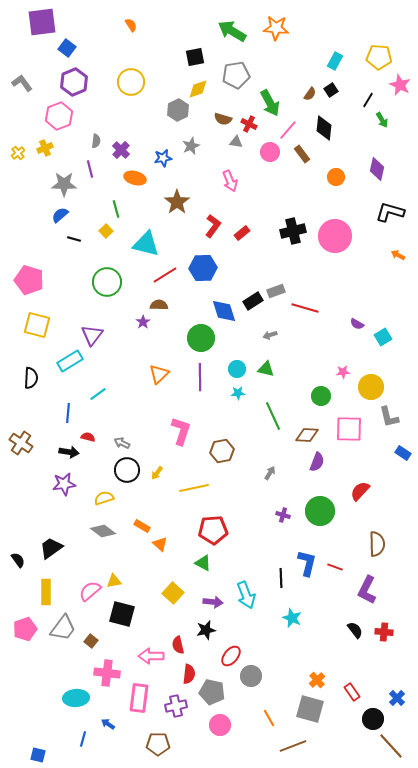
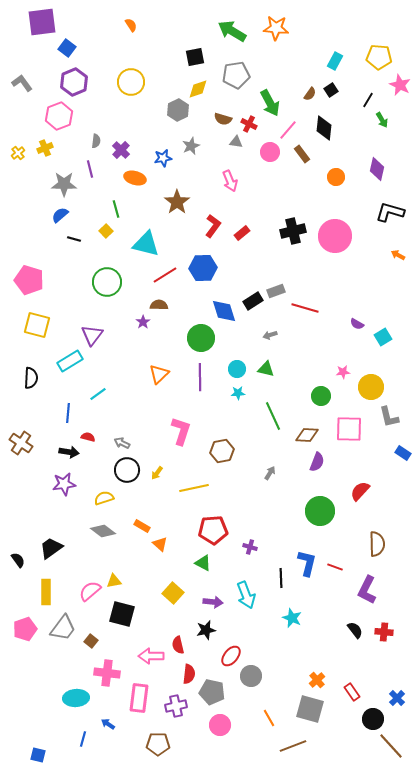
purple cross at (283, 515): moved 33 px left, 32 px down
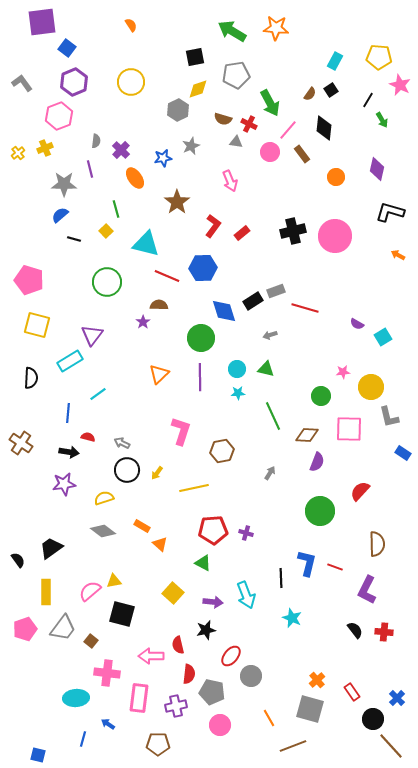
orange ellipse at (135, 178): rotated 40 degrees clockwise
red line at (165, 275): moved 2 px right, 1 px down; rotated 55 degrees clockwise
purple cross at (250, 547): moved 4 px left, 14 px up
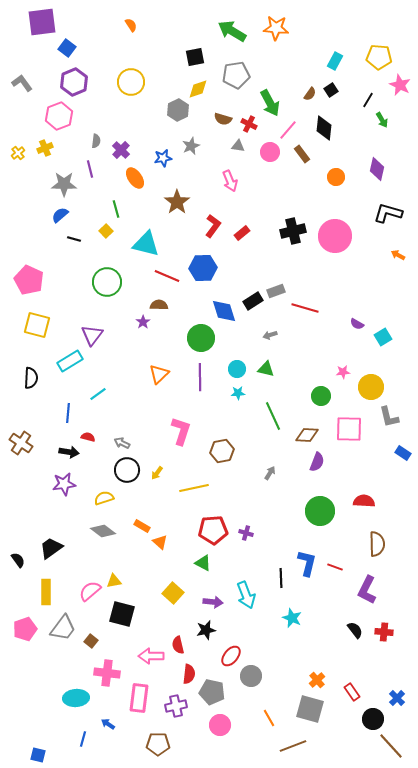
gray triangle at (236, 142): moved 2 px right, 4 px down
black L-shape at (390, 212): moved 2 px left, 1 px down
pink pentagon at (29, 280): rotated 8 degrees clockwise
red semicircle at (360, 491): moved 4 px right, 10 px down; rotated 50 degrees clockwise
orange triangle at (160, 544): moved 2 px up
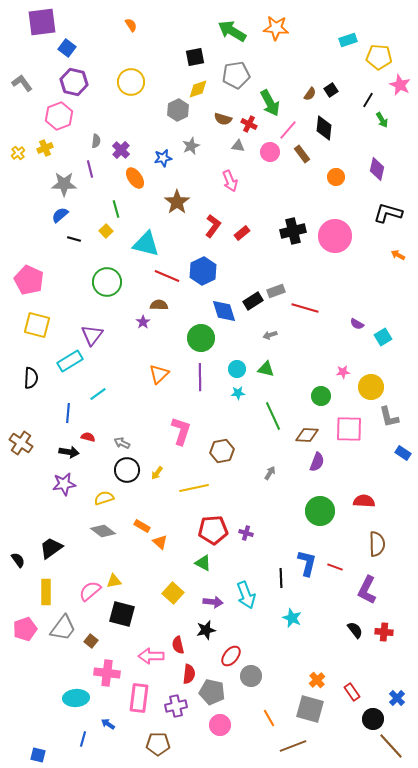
cyan rectangle at (335, 61): moved 13 px right, 21 px up; rotated 42 degrees clockwise
purple hexagon at (74, 82): rotated 24 degrees counterclockwise
blue hexagon at (203, 268): moved 3 px down; rotated 24 degrees counterclockwise
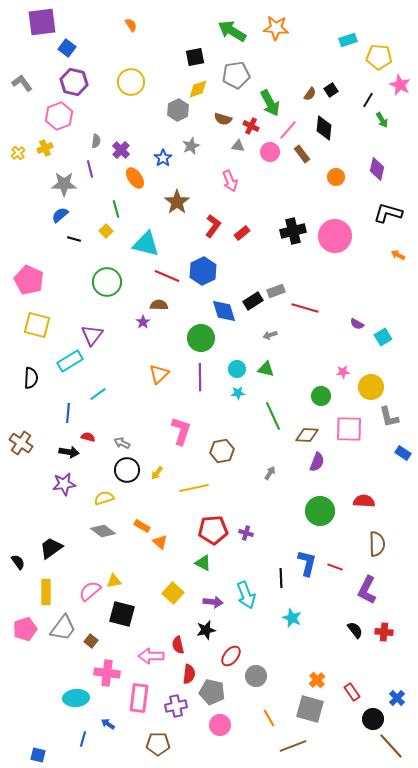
red cross at (249, 124): moved 2 px right, 2 px down
blue star at (163, 158): rotated 24 degrees counterclockwise
black semicircle at (18, 560): moved 2 px down
gray circle at (251, 676): moved 5 px right
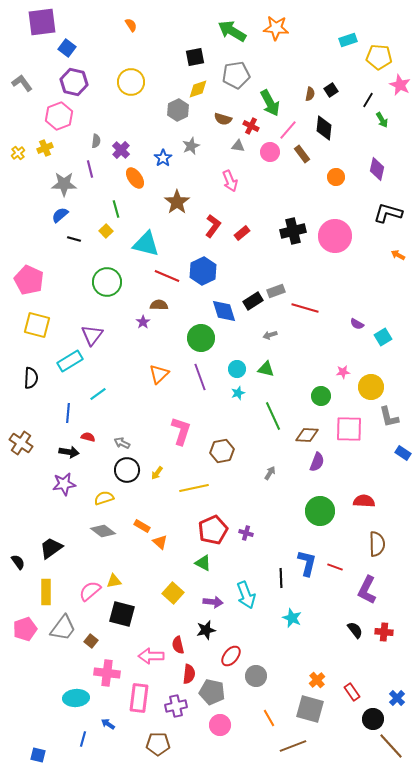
brown semicircle at (310, 94): rotated 24 degrees counterclockwise
purple line at (200, 377): rotated 20 degrees counterclockwise
cyan star at (238, 393): rotated 16 degrees counterclockwise
red pentagon at (213, 530): rotated 20 degrees counterclockwise
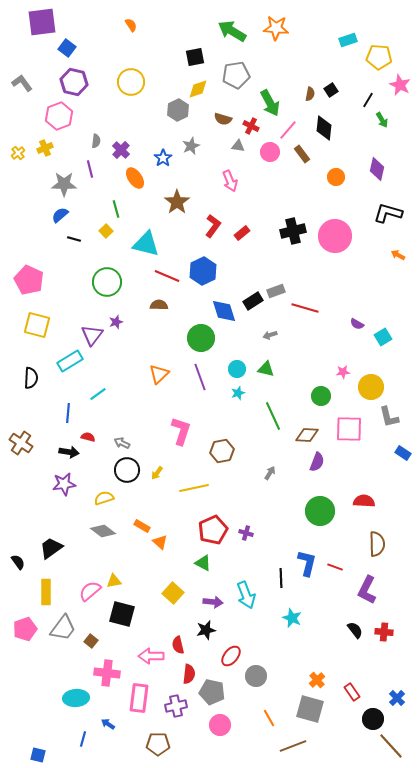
purple star at (143, 322): moved 27 px left; rotated 16 degrees clockwise
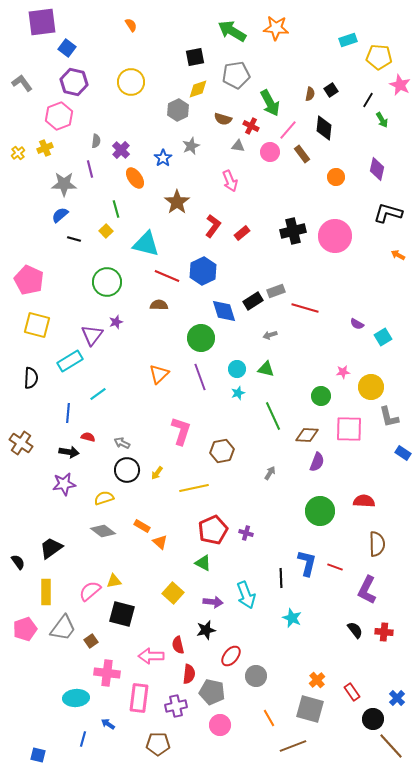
brown square at (91, 641): rotated 16 degrees clockwise
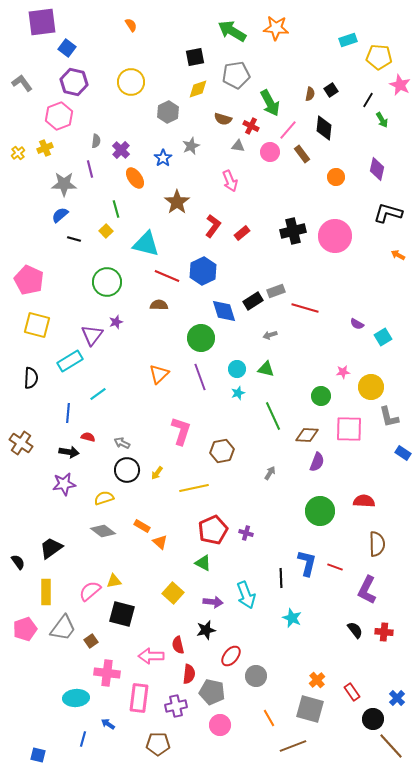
gray hexagon at (178, 110): moved 10 px left, 2 px down
